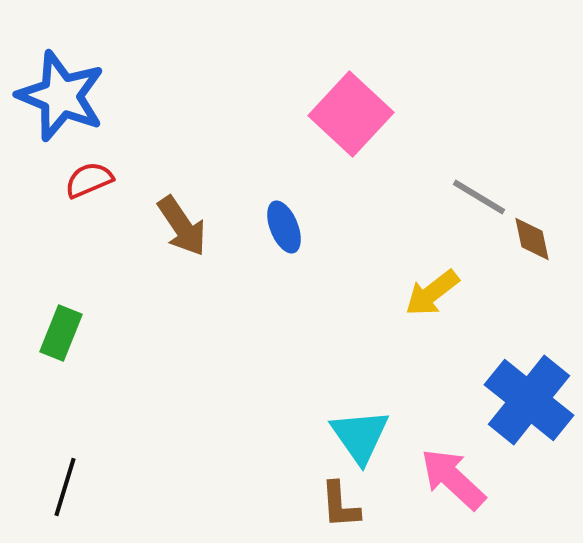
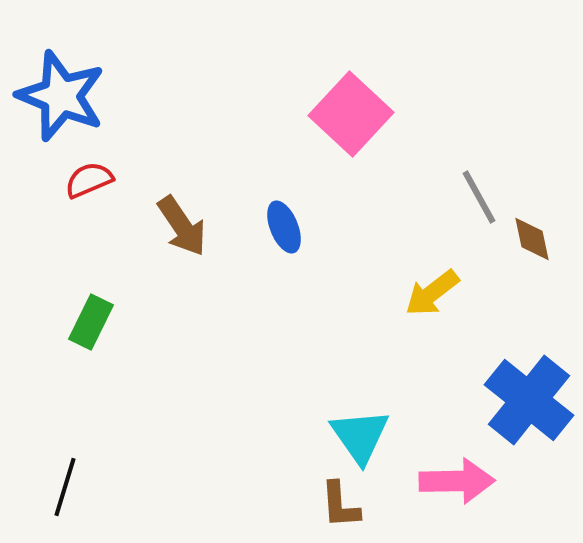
gray line: rotated 30 degrees clockwise
green rectangle: moved 30 px right, 11 px up; rotated 4 degrees clockwise
pink arrow: moved 4 px right, 2 px down; rotated 136 degrees clockwise
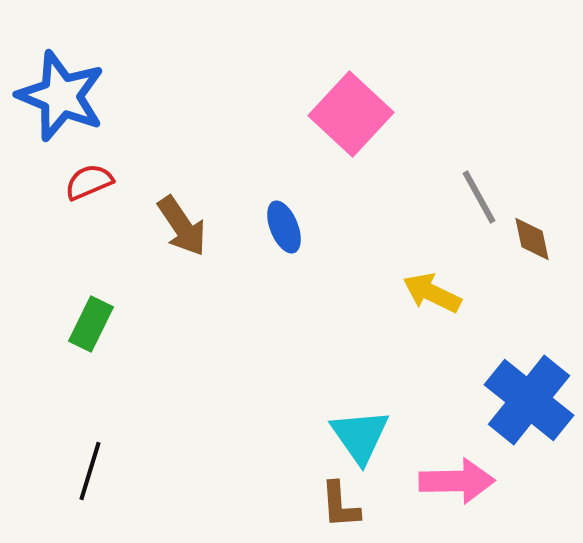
red semicircle: moved 2 px down
yellow arrow: rotated 64 degrees clockwise
green rectangle: moved 2 px down
black line: moved 25 px right, 16 px up
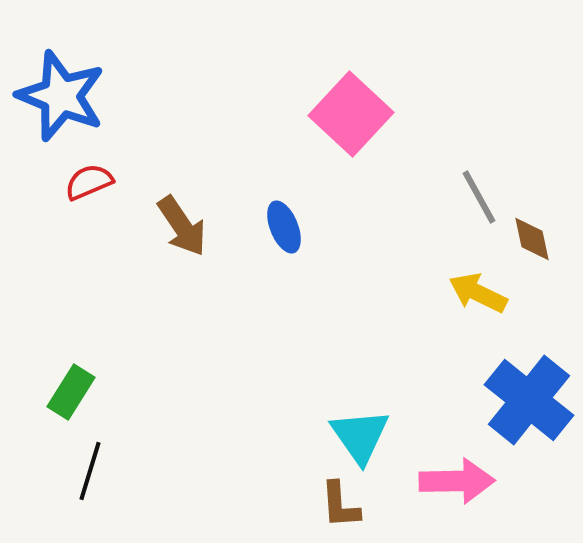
yellow arrow: moved 46 px right
green rectangle: moved 20 px left, 68 px down; rotated 6 degrees clockwise
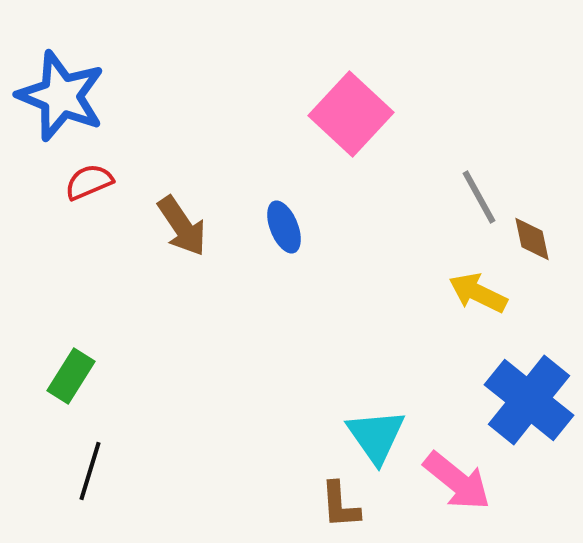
green rectangle: moved 16 px up
cyan triangle: moved 16 px right
pink arrow: rotated 40 degrees clockwise
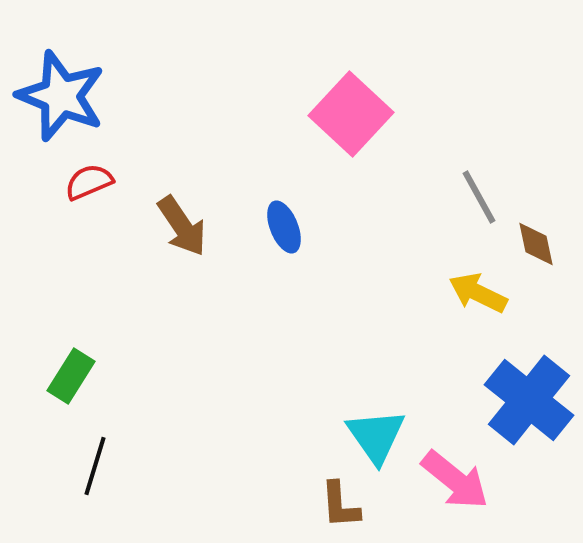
brown diamond: moved 4 px right, 5 px down
black line: moved 5 px right, 5 px up
pink arrow: moved 2 px left, 1 px up
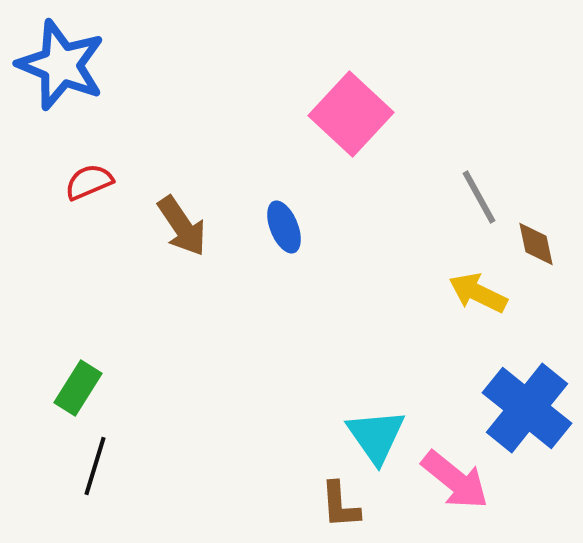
blue star: moved 31 px up
green rectangle: moved 7 px right, 12 px down
blue cross: moved 2 px left, 8 px down
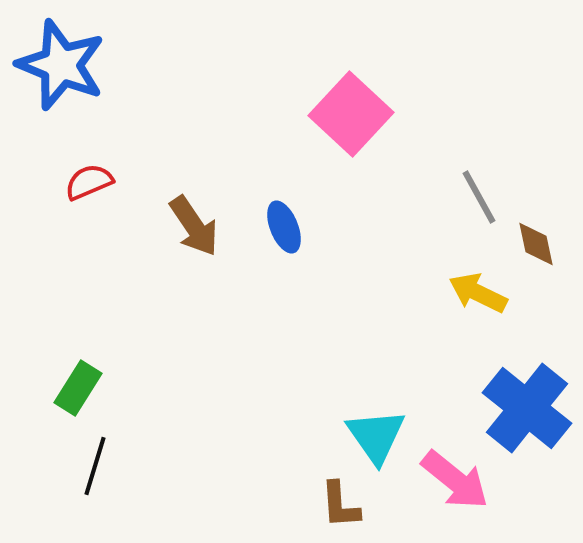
brown arrow: moved 12 px right
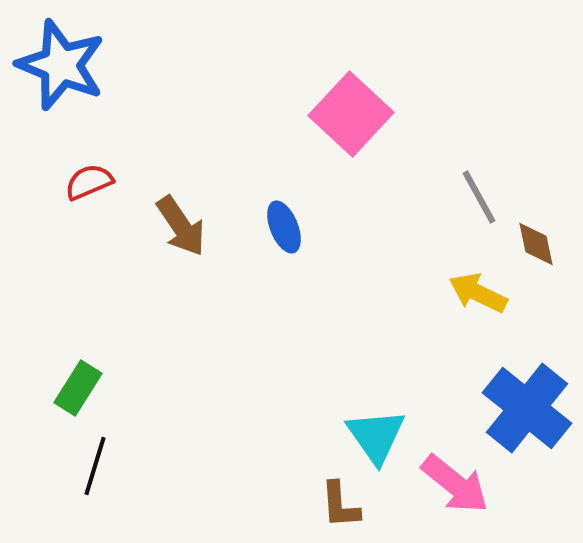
brown arrow: moved 13 px left
pink arrow: moved 4 px down
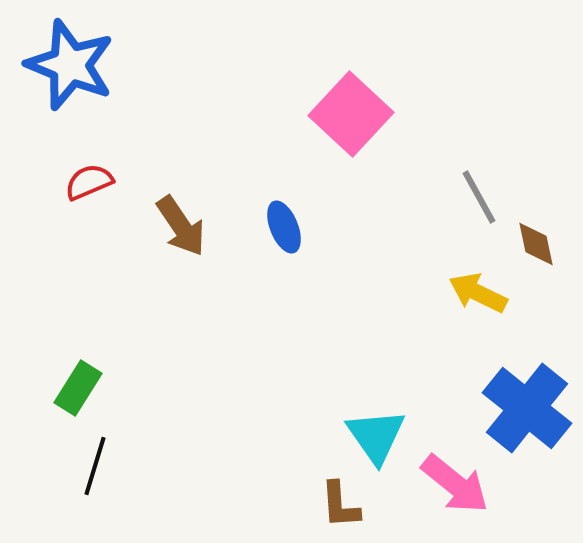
blue star: moved 9 px right
